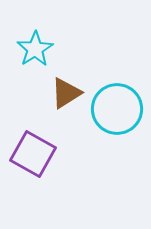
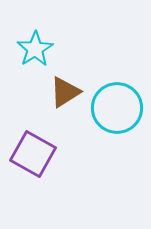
brown triangle: moved 1 px left, 1 px up
cyan circle: moved 1 px up
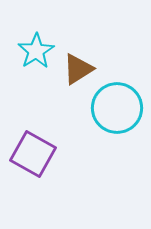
cyan star: moved 1 px right, 2 px down
brown triangle: moved 13 px right, 23 px up
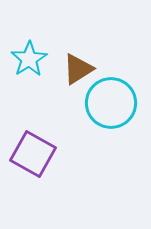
cyan star: moved 7 px left, 8 px down
cyan circle: moved 6 px left, 5 px up
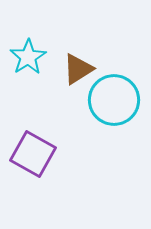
cyan star: moved 1 px left, 2 px up
cyan circle: moved 3 px right, 3 px up
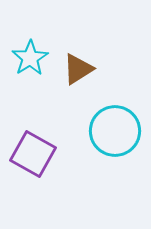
cyan star: moved 2 px right, 1 px down
cyan circle: moved 1 px right, 31 px down
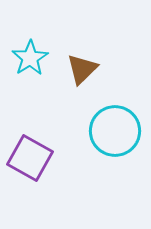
brown triangle: moved 4 px right; rotated 12 degrees counterclockwise
purple square: moved 3 px left, 4 px down
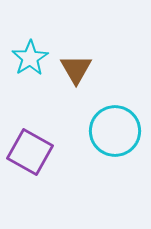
brown triangle: moved 6 px left; rotated 16 degrees counterclockwise
purple square: moved 6 px up
